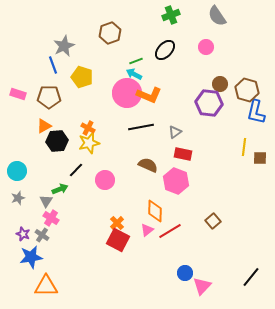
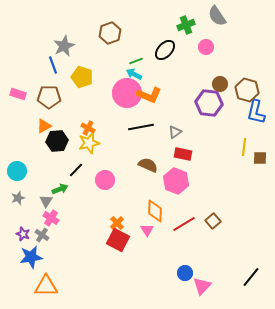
green cross at (171, 15): moved 15 px right, 10 px down
pink triangle at (147, 230): rotated 24 degrees counterclockwise
red line at (170, 231): moved 14 px right, 7 px up
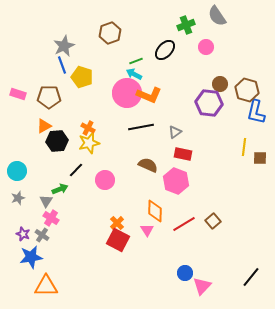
blue line at (53, 65): moved 9 px right
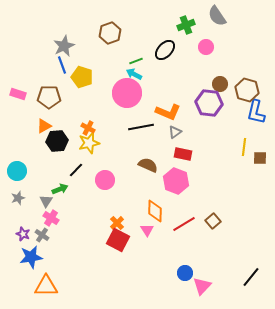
orange L-shape at (149, 95): moved 19 px right, 17 px down
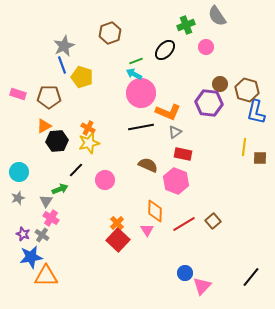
pink circle at (127, 93): moved 14 px right
cyan circle at (17, 171): moved 2 px right, 1 px down
red square at (118, 240): rotated 15 degrees clockwise
orange triangle at (46, 286): moved 10 px up
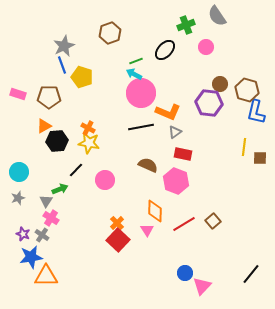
yellow star at (89, 143): rotated 25 degrees clockwise
black line at (251, 277): moved 3 px up
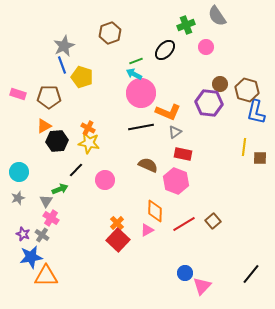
pink triangle at (147, 230): rotated 32 degrees clockwise
